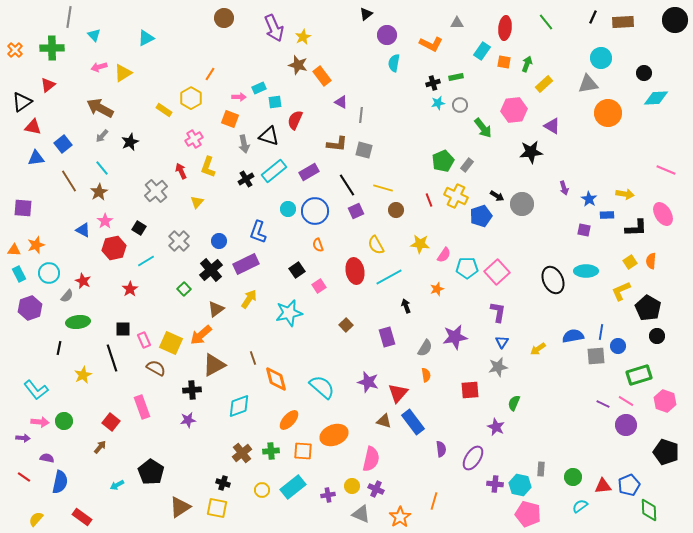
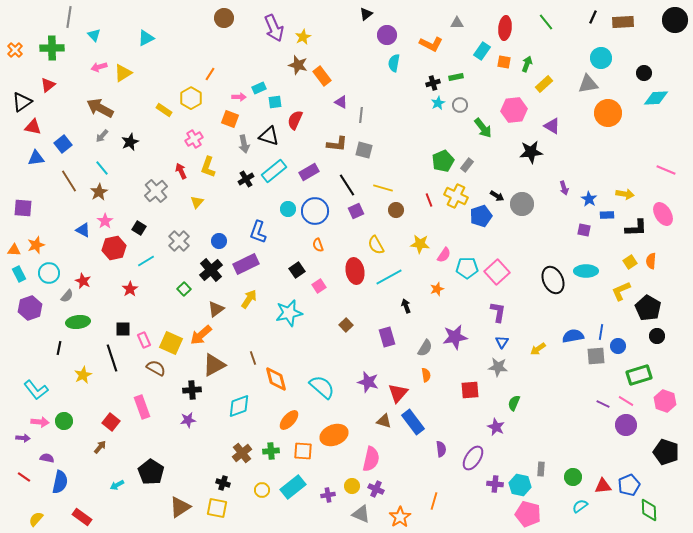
cyan star at (438, 103): rotated 16 degrees counterclockwise
gray star at (498, 367): rotated 18 degrees clockwise
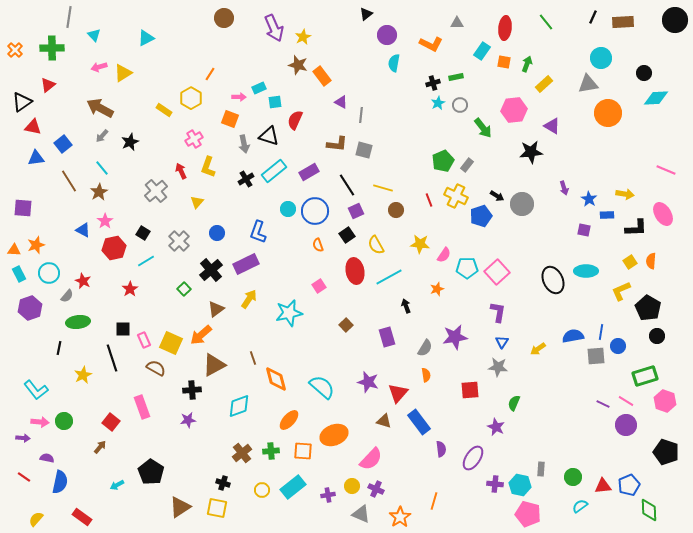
black square at (139, 228): moved 4 px right, 5 px down
blue circle at (219, 241): moved 2 px left, 8 px up
black square at (297, 270): moved 50 px right, 35 px up
green rectangle at (639, 375): moved 6 px right, 1 px down
blue rectangle at (413, 422): moved 6 px right
pink semicircle at (371, 459): rotated 30 degrees clockwise
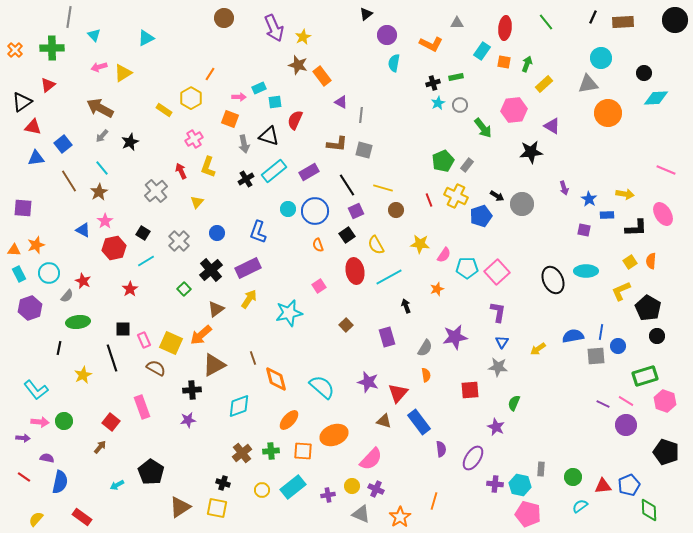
purple rectangle at (246, 264): moved 2 px right, 4 px down
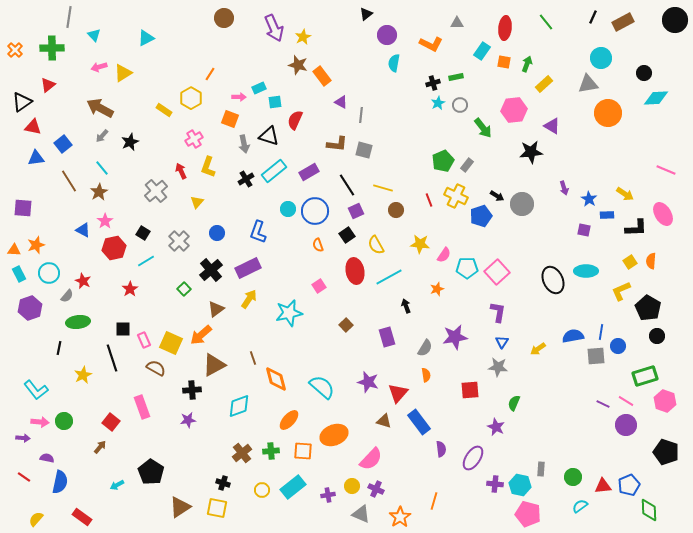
brown rectangle at (623, 22): rotated 25 degrees counterclockwise
yellow arrow at (625, 194): rotated 24 degrees clockwise
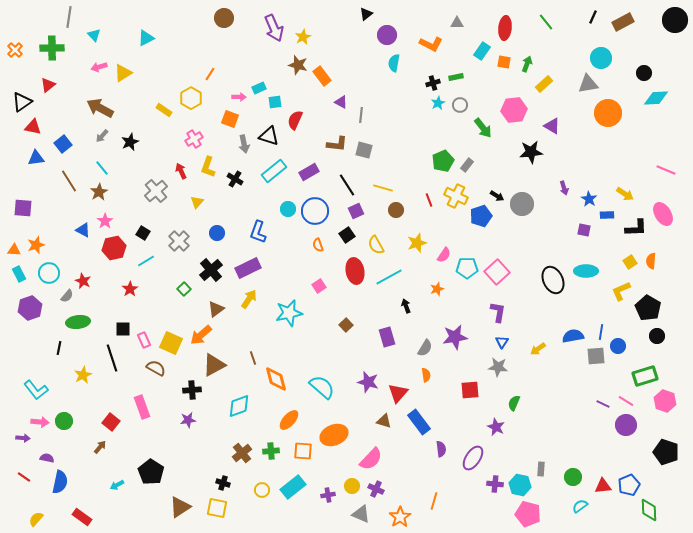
black cross at (246, 179): moved 11 px left; rotated 28 degrees counterclockwise
yellow star at (420, 244): moved 3 px left, 1 px up; rotated 24 degrees counterclockwise
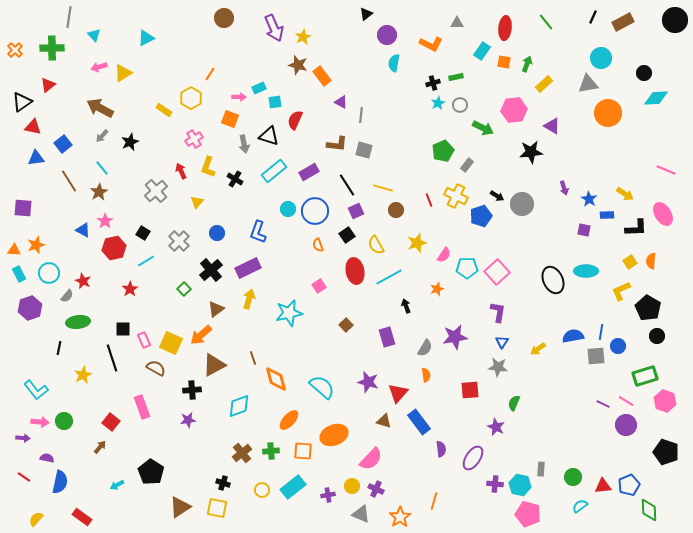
green arrow at (483, 128): rotated 25 degrees counterclockwise
green pentagon at (443, 161): moved 10 px up
yellow arrow at (249, 299): rotated 18 degrees counterclockwise
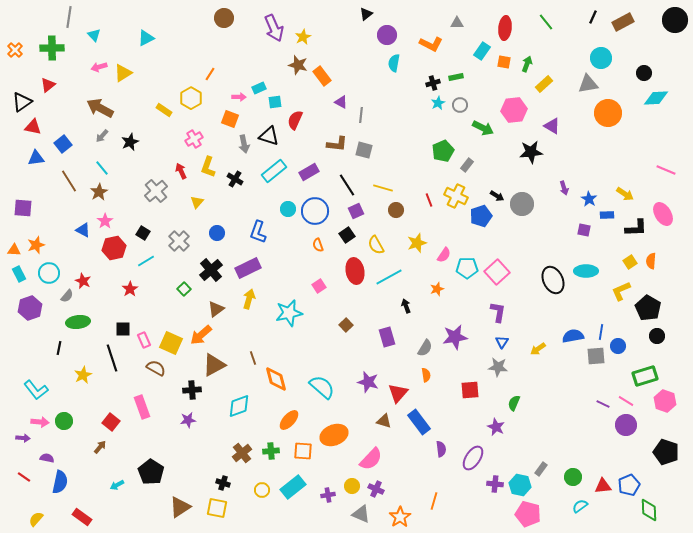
gray rectangle at (541, 469): rotated 32 degrees clockwise
